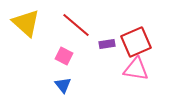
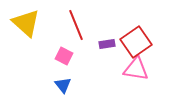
red line: rotated 28 degrees clockwise
red square: rotated 12 degrees counterclockwise
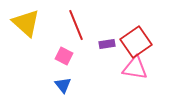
pink triangle: moved 1 px left, 1 px up
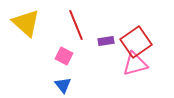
purple rectangle: moved 1 px left, 3 px up
pink triangle: moved 4 px up; rotated 24 degrees counterclockwise
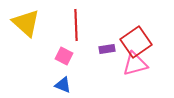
red line: rotated 20 degrees clockwise
purple rectangle: moved 1 px right, 8 px down
blue triangle: rotated 30 degrees counterclockwise
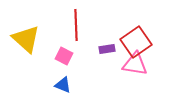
yellow triangle: moved 16 px down
pink triangle: rotated 24 degrees clockwise
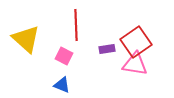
blue triangle: moved 1 px left
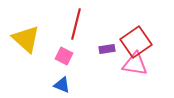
red line: moved 1 px up; rotated 16 degrees clockwise
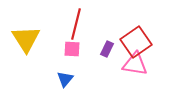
yellow triangle: rotated 16 degrees clockwise
purple rectangle: rotated 56 degrees counterclockwise
pink square: moved 8 px right, 7 px up; rotated 24 degrees counterclockwise
blue triangle: moved 3 px right, 6 px up; rotated 48 degrees clockwise
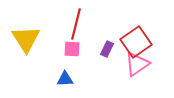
pink triangle: moved 2 px right; rotated 44 degrees counterclockwise
blue triangle: rotated 48 degrees clockwise
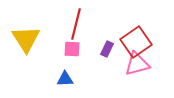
pink triangle: rotated 20 degrees clockwise
